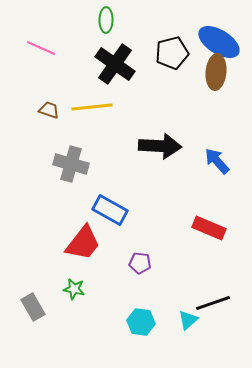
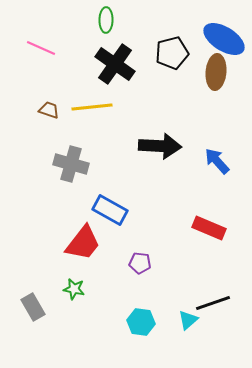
blue ellipse: moved 5 px right, 3 px up
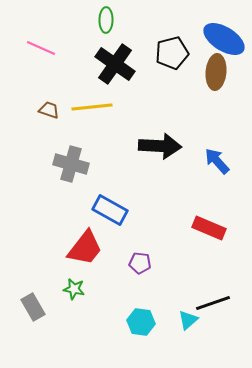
red trapezoid: moved 2 px right, 5 px down
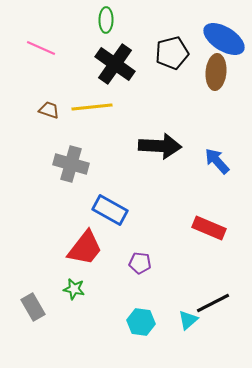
black line: rotated 8 degrees counterclockwise
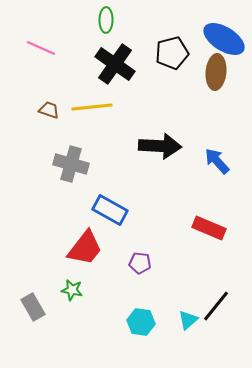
green star: moved 2 px left, 1 px down
black line: moved 3 px right, 3 px down; rotated 24 degrees counterclockwise
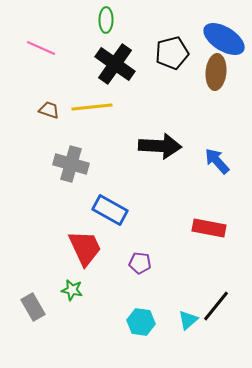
red rectangle: rotated 12 degrees counterclockwise
red trapezoid: rotated 63 degrees counterclockwise
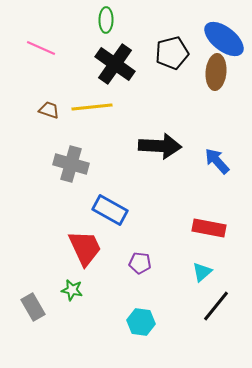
blue ellipse: rotated 6 degrees clockwise
cyan triangle: moved 14 px right, 48 px up
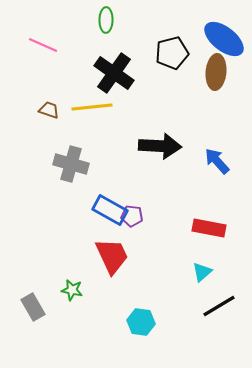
pink line: moved 2 px right, 3 px up
black cross: moved 1 px left, 9 px down
red trapezoid: moved 27 px right, 8 px down
purple pentagon: moved 8 px left, 47 px up
black line: moved 3 px right; rotated 20 degrees clockwise
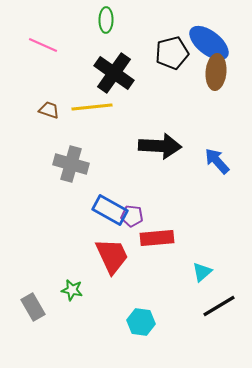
blue ellipse: moved 15 px left, 4 px down
red rectangle: moved 52 px left, 10 px down; rotated 16 degrees counterclockwise
